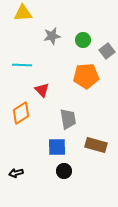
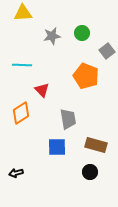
green circle: moved 1 px left, 7 px up
orange pentagon: rotated 25 degrees clockwise
black circle: moved 26 px right, 1 px down
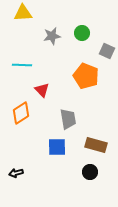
gray square: rotated 28 degrees counterclockwise
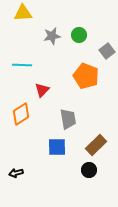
green circle: moved 3 px left, 2 px down
gray square: rotated 28 degrees clockwise
red triangle: rotated 28 degrees clockwise
orange diamond: moved 1 px down
brown rectangle: rotated 60 degrees counterclockwise
black circle: moved 1 px left, 2 px up
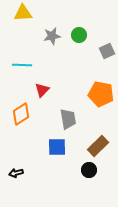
gray square: rotated 14 degrees clockwise
orange pentagon: moved 15 px right, 18 px down; rotated 10 degrees counterclockwise
brown rectangle: moved 2 px right, 1 px down
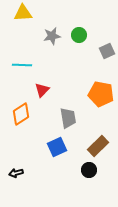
gray trapezoid: moved 1 px up
blue square: rotated 24 degrees counterclockwise
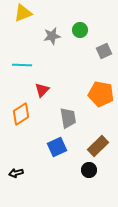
yellow triangle: rotated 18 degrees counterclockwise
green circle: moved 1 px right, 5 px up
gray square: moved 3 px left
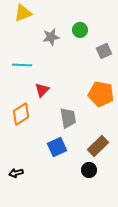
gray star: moved 1 px left, 1 px down
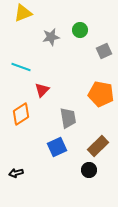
cyan line: moved 1 px left, 2 px down; rotated 18 degrees clockwise
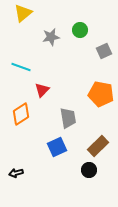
yellow triangle: rotated 18 degrees counterclockwise
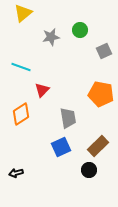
blue square: moved 4 px right
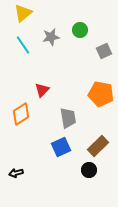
cyan line: moved 2 px right, 22 px up; rotated 36 degrees clockwise
